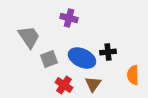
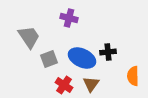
orange semicircle: moved 1 px down
brown triangle: moved 2 px left
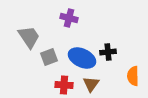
gray square: moved 2 px up
red cross: rotated 30 degrees counterclockwise
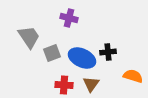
gray square: moved 3 px right, 4 px up
orange semicircle: rotated 108 degrees clockwise
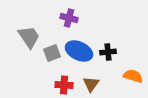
blue ellipse: moved 3 px left, 7 px up
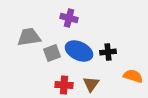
gray trapezoid: rotated 65 degrees counterclockwise
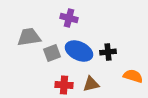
brown triangle: rotated 42 degrees clockwise
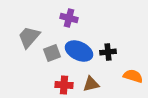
gray trapezoid: rotated 40 degrees counterclockwise
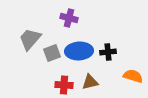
gray trapezoid: moved 1 px right, 2 px down
blue ellipse: rotated 28 degrees counterclockwise
brown triangle: moved 1 px left, 2 px up
